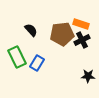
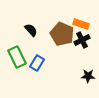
brown pentagon: rotated 30 degrees clockwise
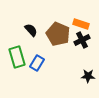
brown pentagon: moved 4 px left
green rectangle: rotated 10 degrees clockwise
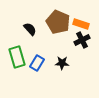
black semicircle: moved 1 px left, 1 px up
brown pentagon: moved 12 px up
black star: moved 26 px left, 13 px up
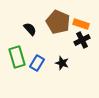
black star: rotated 16 degrees clockwise
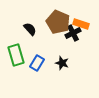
black cross: moved 9 px left, 7 px up
green rectangle: moved 1 px left, 2 px up
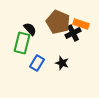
green rectangle: moved 6 px right, 12 px up; rotated 30 degrees clockwise
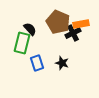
orange rectangle: rotated 28 degrees counterclockwise
blue rectangle: rotated 49 degrees counterclockwise
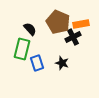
black cross: moved 4 px down
green rectangle: moved 6 px down
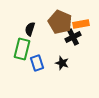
brown pentagon: moved 2 px right
black semicircle: rotated 120 degrees counterclockwise
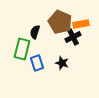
black semicircle: moved 5 px right, 3 px down
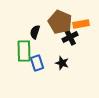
black cross: moved 3 px left
green rectangle: moved 2 px right, 2 px down; rotated 15 degrees counterclockwise
